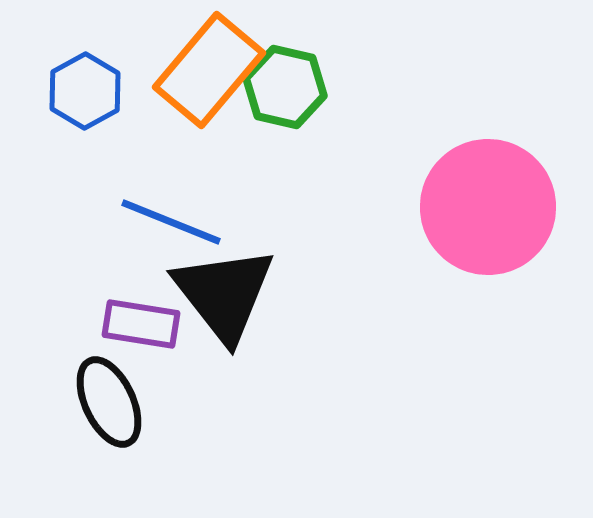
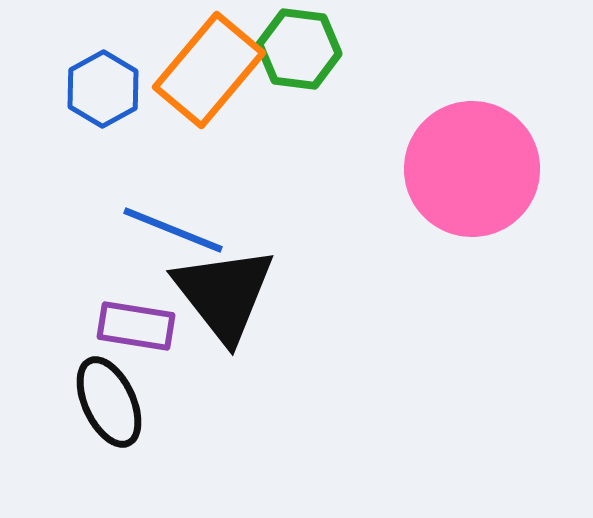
green hexagon: moved 14 px right, 38 px up; rotated 6 degrees counterclockwise
blue hexagon: moved 18 px right, 2 px up
pink circle: moved 16 px left, 38 px up
blue line: moved 2 px right, 8 px down
purple rectangle: moved 5 px left, 2 px down
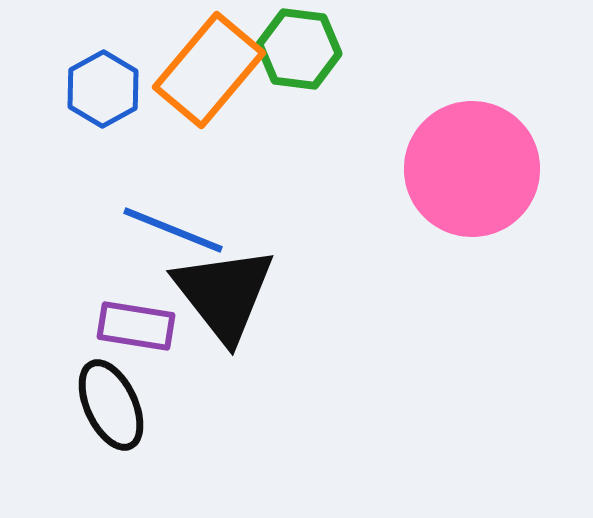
black ellipse: moved 2 px right, 3 px down
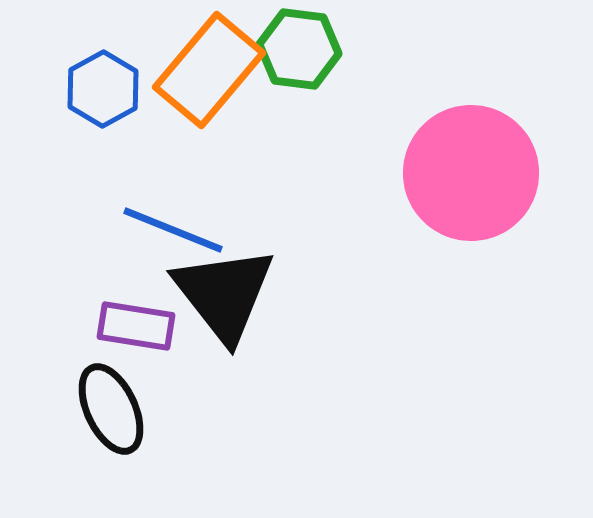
pink circle: moved 1 px left, 4 px down
black ellipse: moved 4 px down
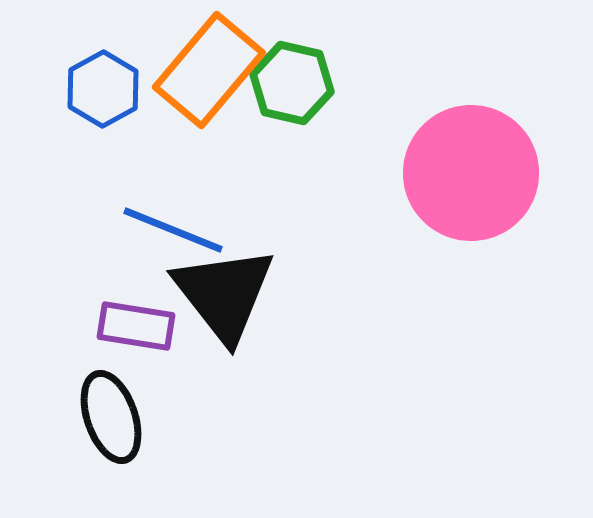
green hexagon: moved 7 px left, 34 px down; rotated 6 degrees clockwise
black ellipse: moved 8 px down; rotated 6 degrees clockwise
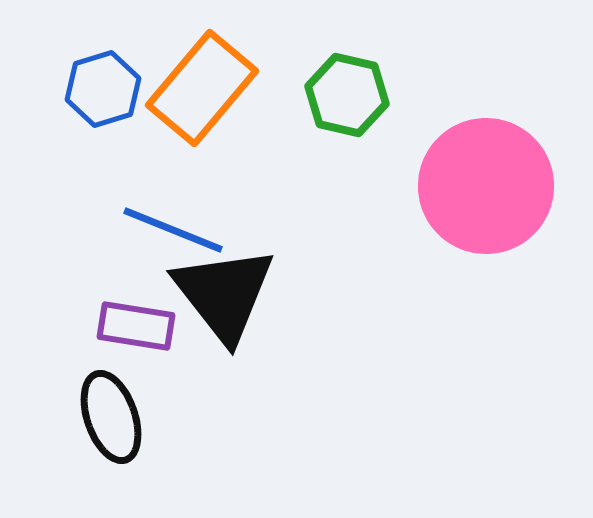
orange rectangle: moved 7 px left, 18 px down
green hexagon: moved 55 px right, 12 px down
blue hexagon: rotated 12 degrees clockwise
pink circle: moved 15 px right, 13 px down
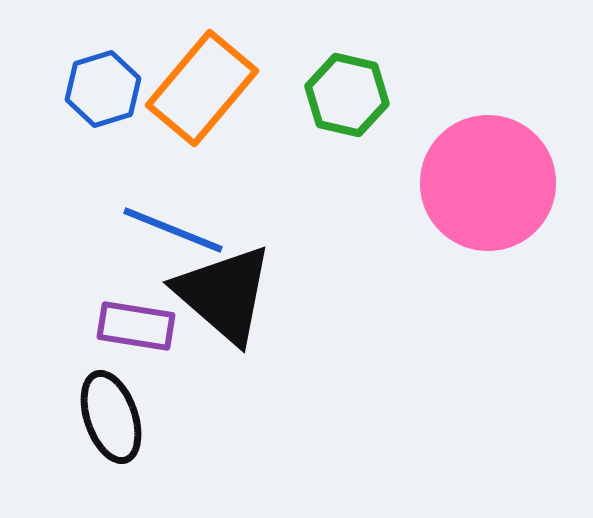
pink circle: moved 2 px right, 3 px up
black triangle: rotated 11 degrees counterclockwise
